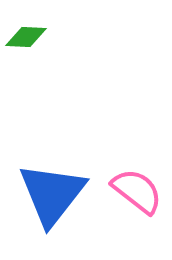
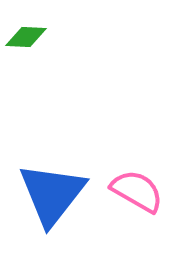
pink semicircle: rotated 8 degrees counterclockwise
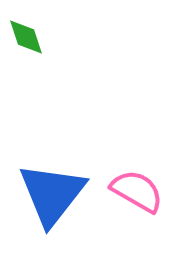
green diamond: rotated 69 degrees clockwise
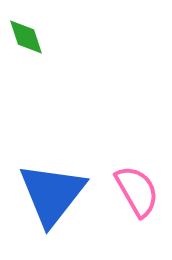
pink semicircle: rotated 30 degrees clockwise
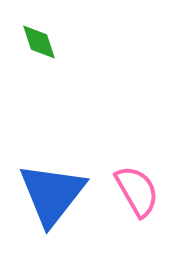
green diamond: moved 13 px right, 5 px down
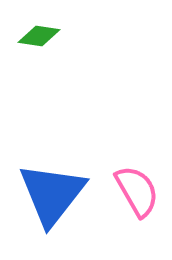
green diamond: moved 6 px up; rotated 63 degrees counterclockwise
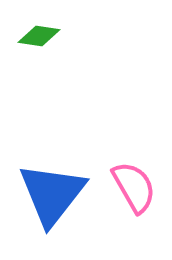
pink semicircle: moved 3 px left, 4 px up
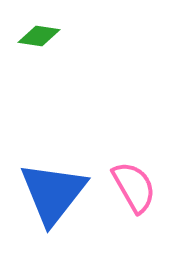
blue triangle: moved 1 px right, 1 px up
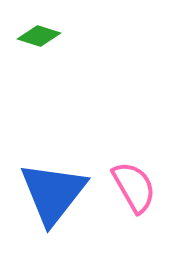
green diamond: rotated 9 degrees clockwise
